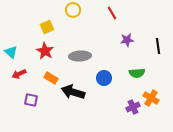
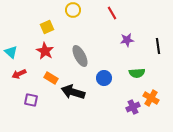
gray ellipse: rotated 65 degrees clockwise
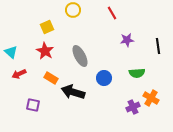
purple square: moved 2 px right, 5 px down
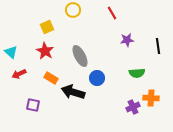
blue circle: moved 7 px left
orange cross: rotated 28 degrees counterclockwise
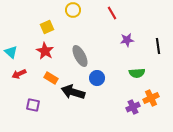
orange cross: rotated 28 degrees counterclockwise
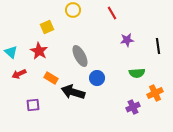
red star: moved 6 px left
orange cross: moved 4 px right, 5 px up
purple square: rotated 16 degrees counterclockwise
